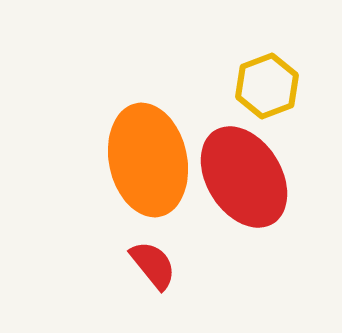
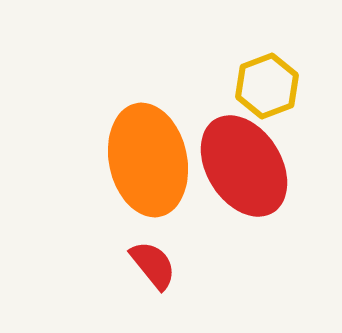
red ellipse: moved 11 px up
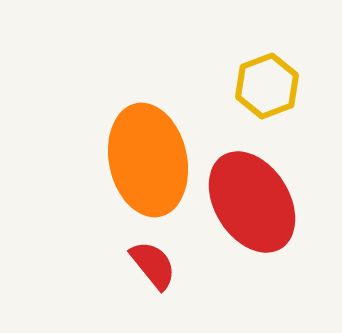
red ellipse: moved 8 px right, 36 px down
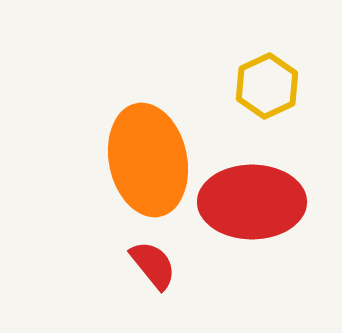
yellow hexagon: rotated 4 degrees counterclockwise
red ellipse: rotated 58 degrees counterclockwise
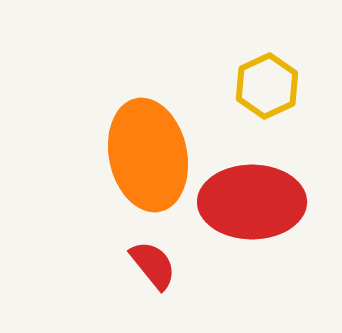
orange ellipse: moved 5 px up
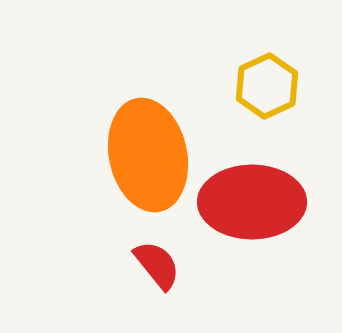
red semicircle: moved 4 px right
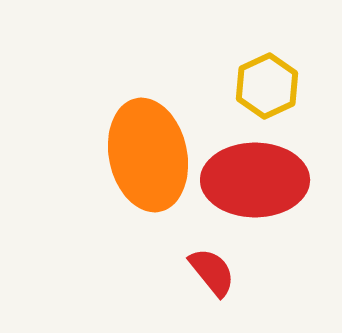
red ellipse: moved 3 px right, 22 px up
red semicircle: moved 55 px right, 7 px down
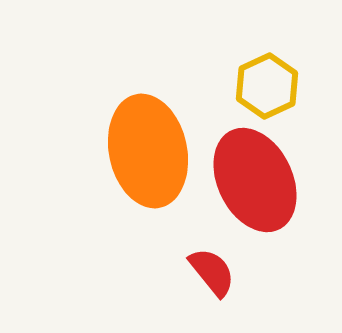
orange ellipse: moved 4 px up
red ellipse: rotated 64 degrees clockwise
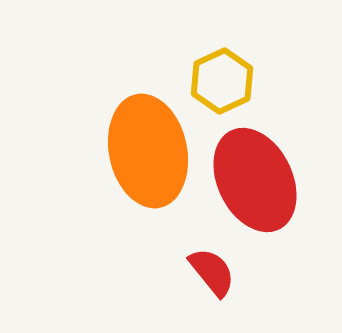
yellow hexagon: moved 45 px left, 5 px up
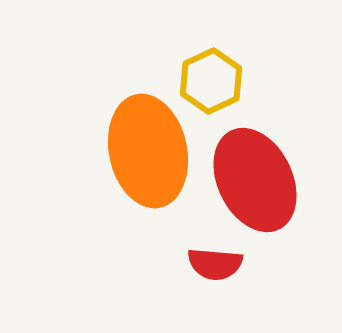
yellow hexagon: moved 11 px left
red semicircle: moved 3 px right, 8 px up; rotated 134 degrees clockwise
